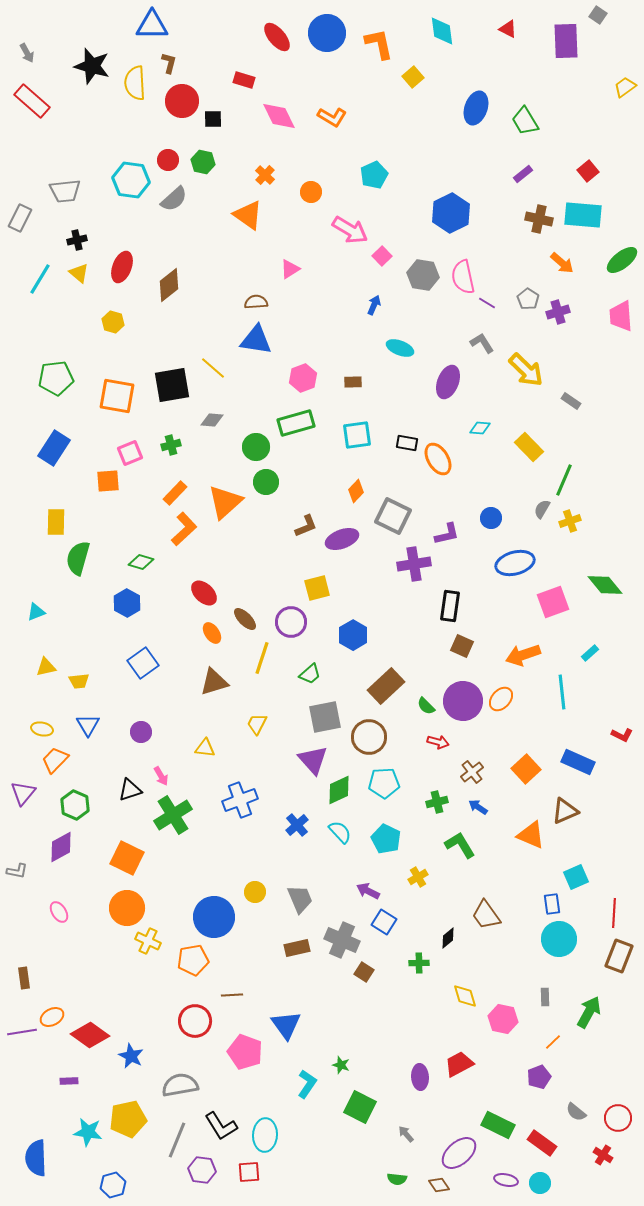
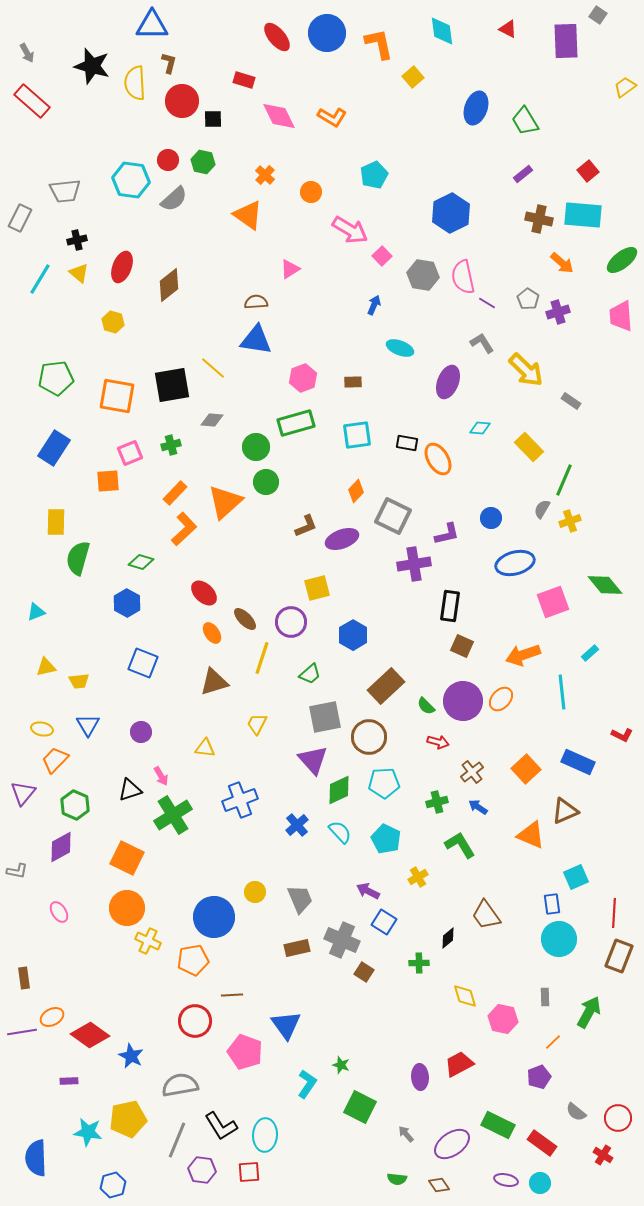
blue square at (143, 663): rotated 32 degrees counterclockwise
purple ellipse at (459, 1153): moved 7 px left, 9 px up; rotated 6 degrees clockwise
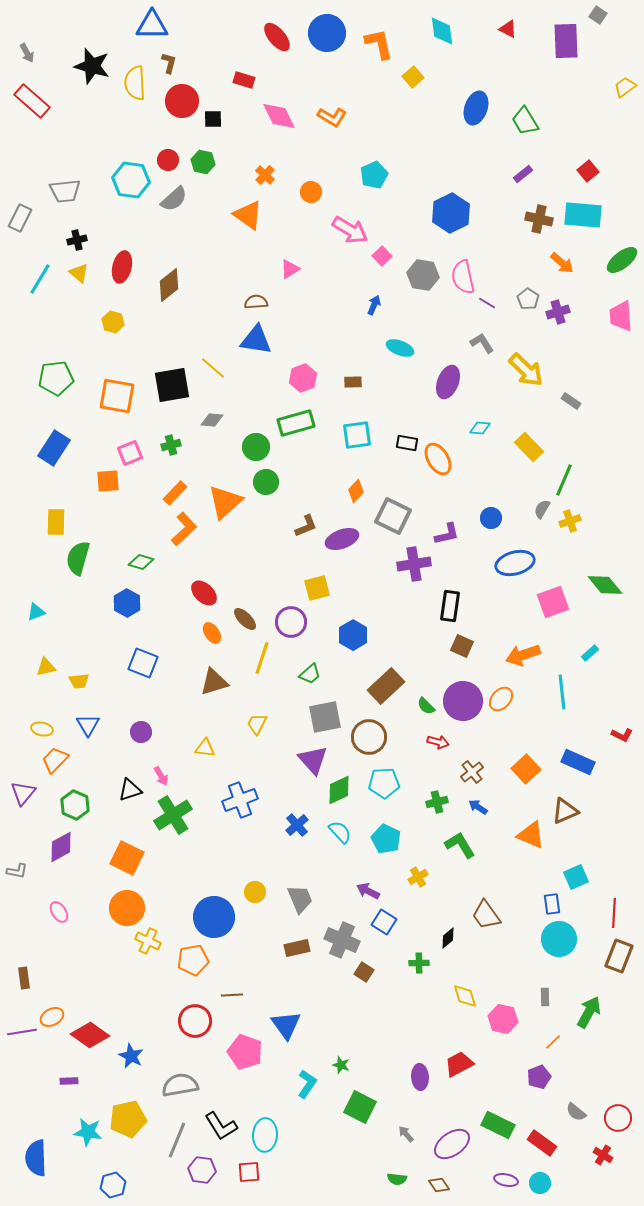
red ellipse at (122, 267): rotated 8 degrees counterclockwise
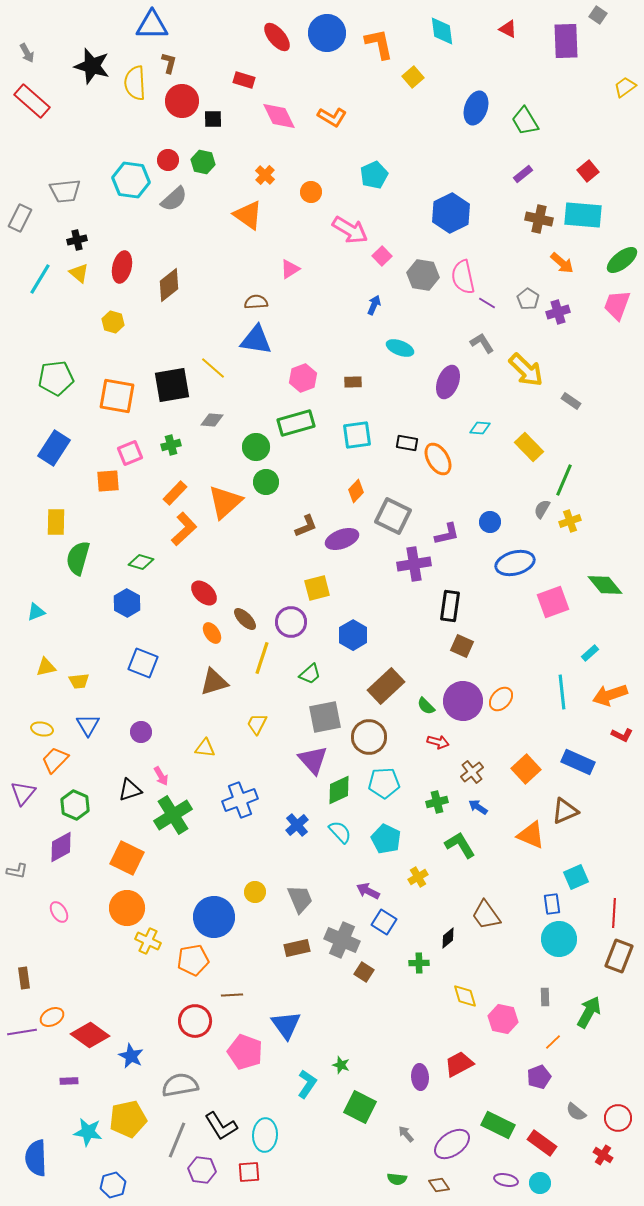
pink trapezoid at (621, 316): moved 4 px left, 11 px up; rotated 24 degrees clockwise
blue circle at (491, 518): moved 1 px left, 4 px down
orange arrow at (523, 655): moved 87 px right, 40 px down
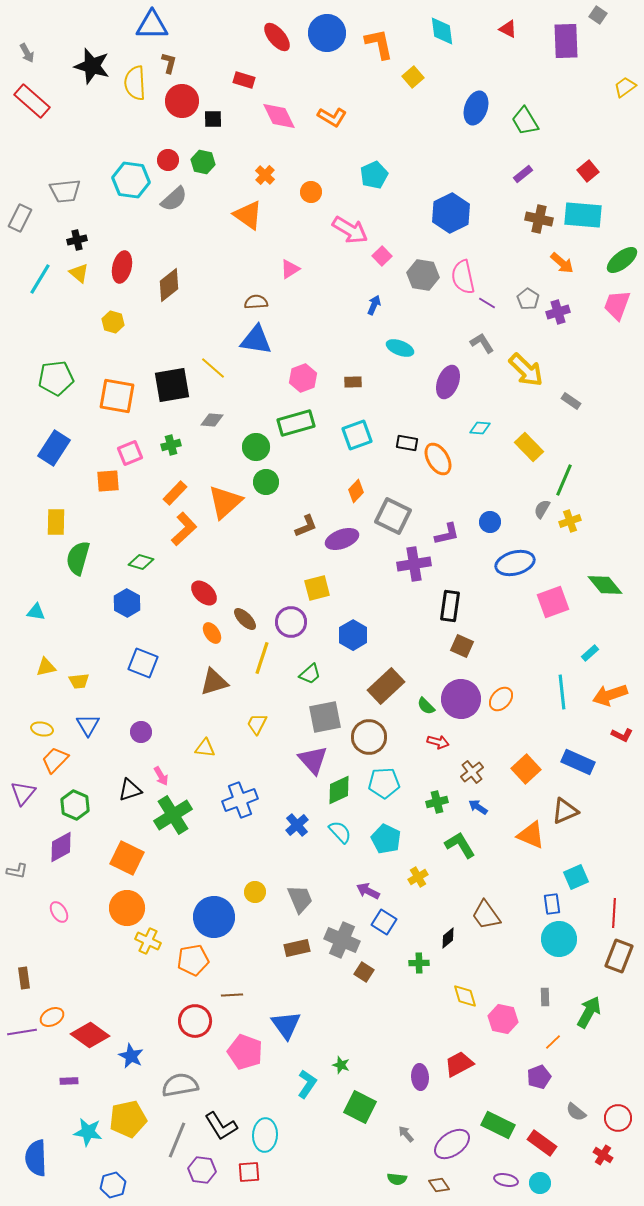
cyan square at (357, 435): rotated 12 degrees counterclockwise
cyan triangle at (36, 612): rotated 30 degrees clockwise
purple circle at (463, 701): moved 2 px left, 2 px up
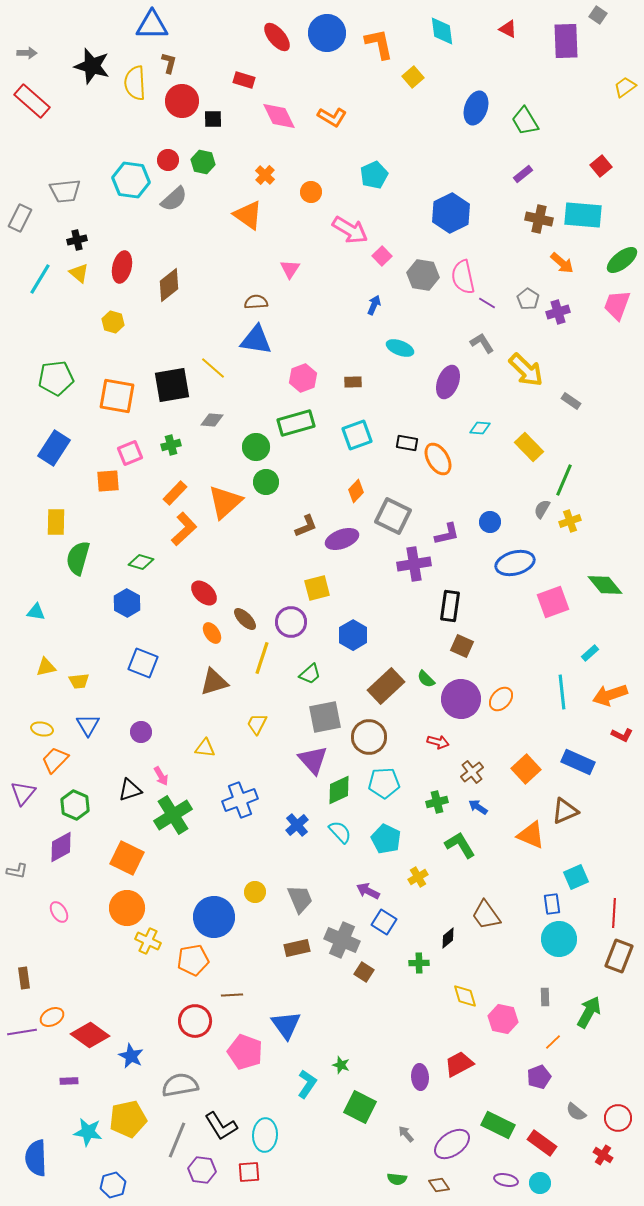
gray arrow at (27, 53): rotated 60 degrees counterclockwise
red square at (588, 171): moved 13 px right, 5 px up
pink triangle at (290, 269): rotated 25 degrees counterclockwise
green semicircle at (426, 706): moved 27 px up
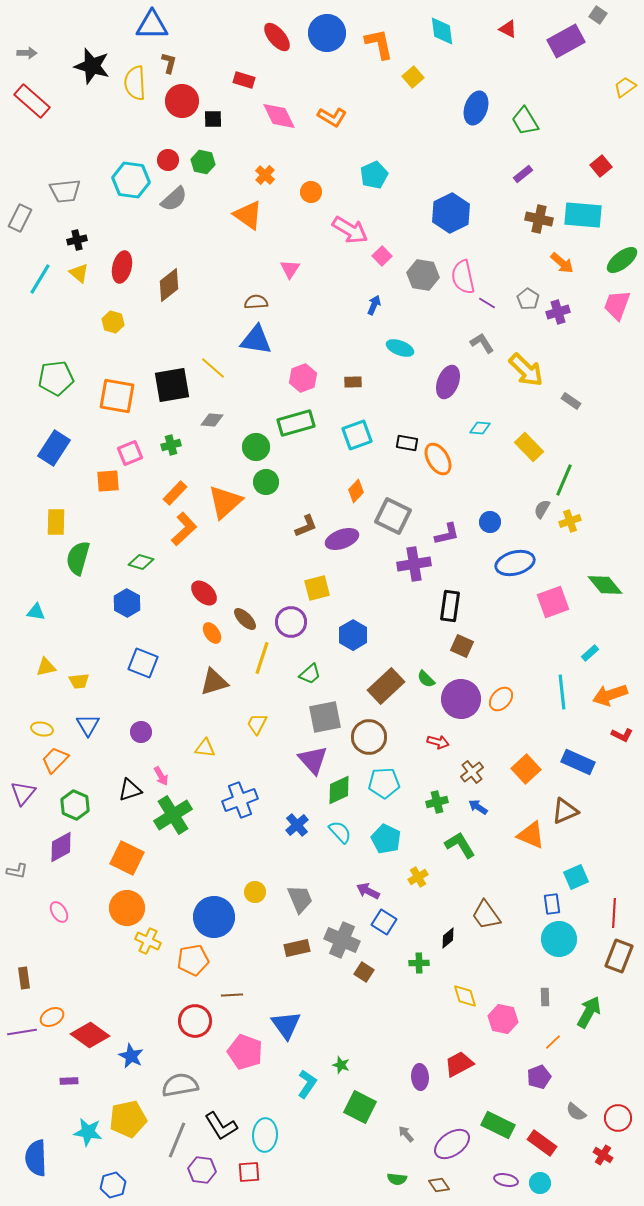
purple rectangle at (566, 41): rotated 63 degrees clockwise
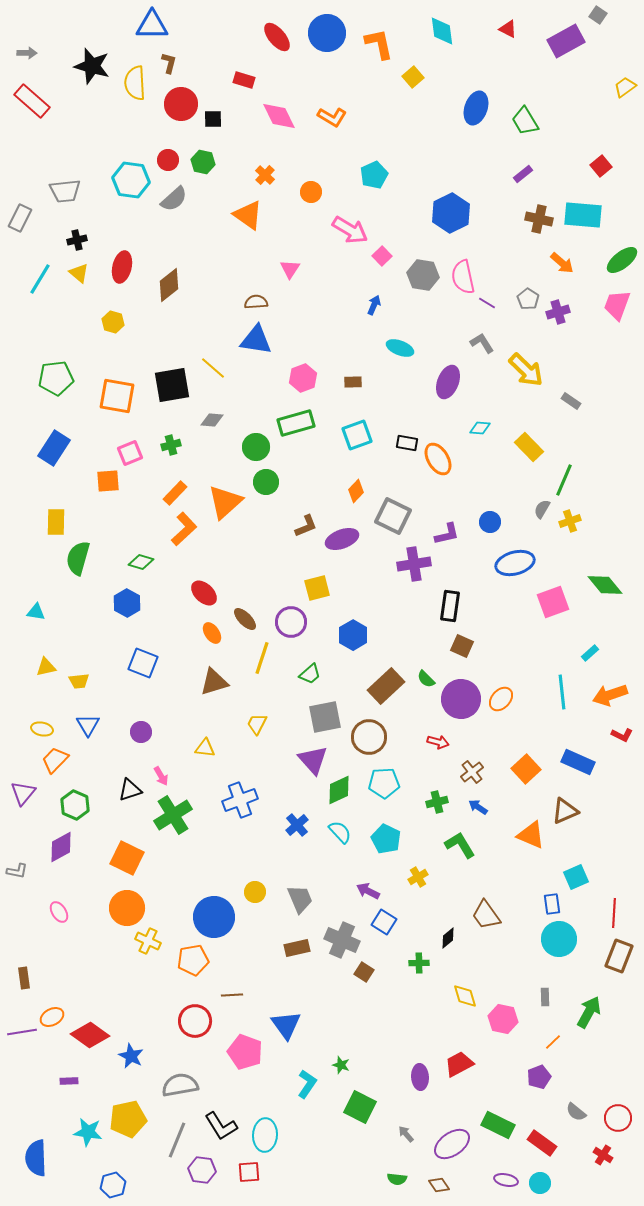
red circle at (182, 101): moved 1 px left, 3 px down
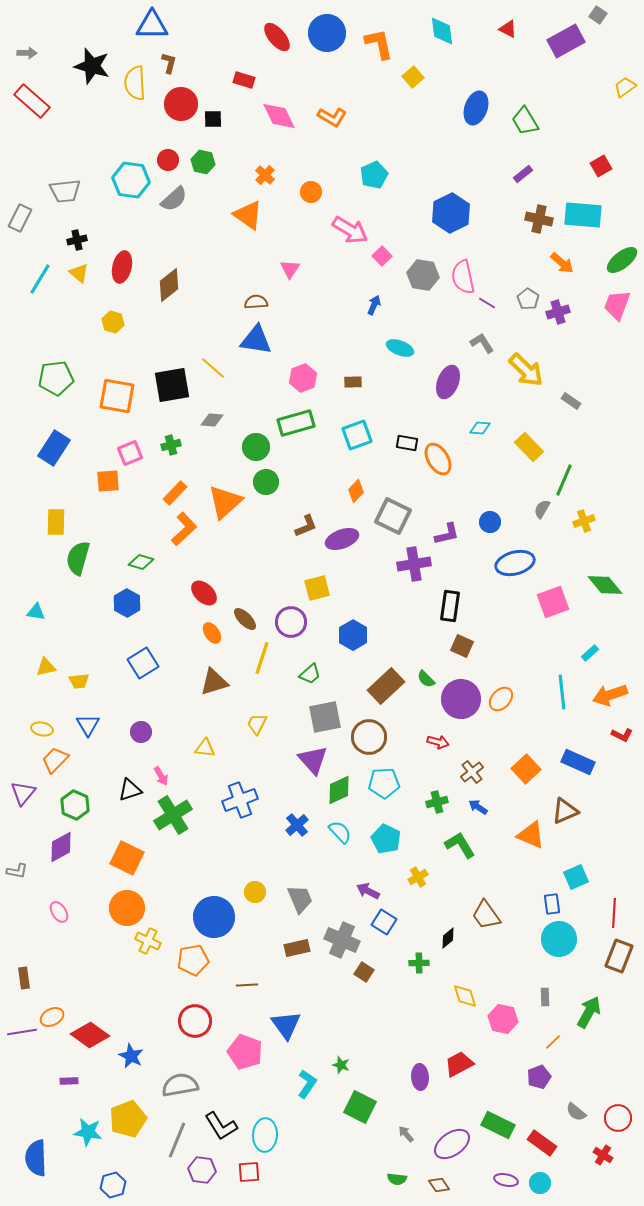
red square at (601, 166): rotated 10 degrees clockwise
yellow cross at (570, 521): moved 14 px right
blue square at (143, 663): rotated 36 degrees clockwise
brown line at (232, 995): moved 15 px right, 10 px up
yellow pentagon at (128, 1119): rotated 9 degrees counterclockwise
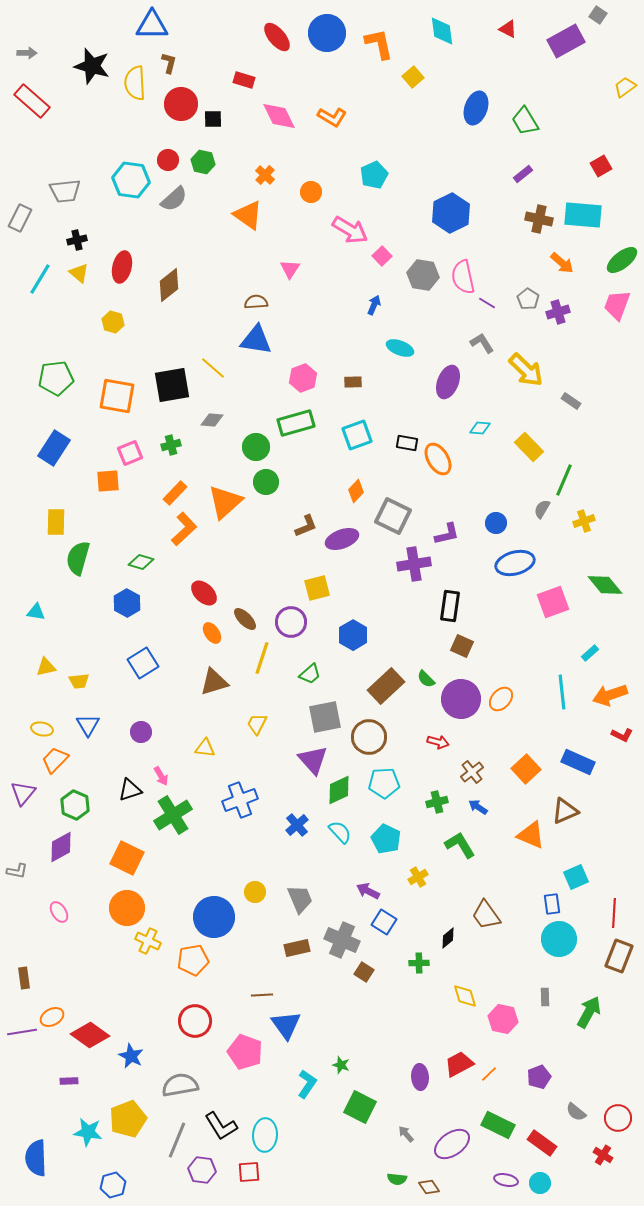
blue circle at (490, 522): moved 6 px right, 1 px down
brown line at (247, 985): moved 15 px right, 10 px down
orange line at (553, 1042): moved 64 px left, 32 px down
brown diamond at (439, 1185): moved 10 px left, 2 px down
